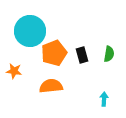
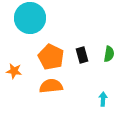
cyan circle: moved 13 px up
orange pentagon: moved 3 px left, 4 px down; rotated 25 degrees counterclockwise
cyan arrow: moved 1 px left
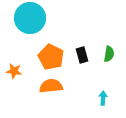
cyan arrow: moved 1 px up
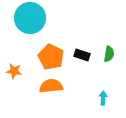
black rectangle: rotated 56 degrees counterclockwise
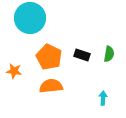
orange pentagon: moved 2 px left
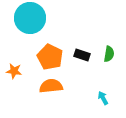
orange pentagon: moved 1 px right
cyan arrow: rotated 32 degrees counterclockwise
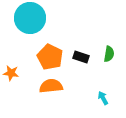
black rectangle: moved 1 px left, 2 px down
orange star: moved 3 px left, 2 px down
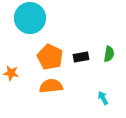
black rectangle: rotated 28 degrees counterclockwise
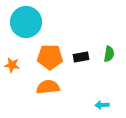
cyan circle: moved 4 px left, 4 px down
orange pentagon: rotated 25 degrees counterclockwise
orange star: moved 1 px right, 8 px up
orange semicircle: moved 3 px left, 1 px down
cyan arrow: moved 1 px left, 7 px down; rotated 64 degrees counterclockwise
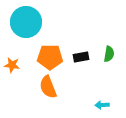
orange semicircle: rotated 105 degrees counterclockwise
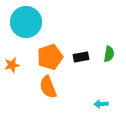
orange pentagon: rotated 20 degrees counterclockwise
orange star: rotated 21 degrees counterclockwise
cyan arrow: moved 1 px left, 1 px up
